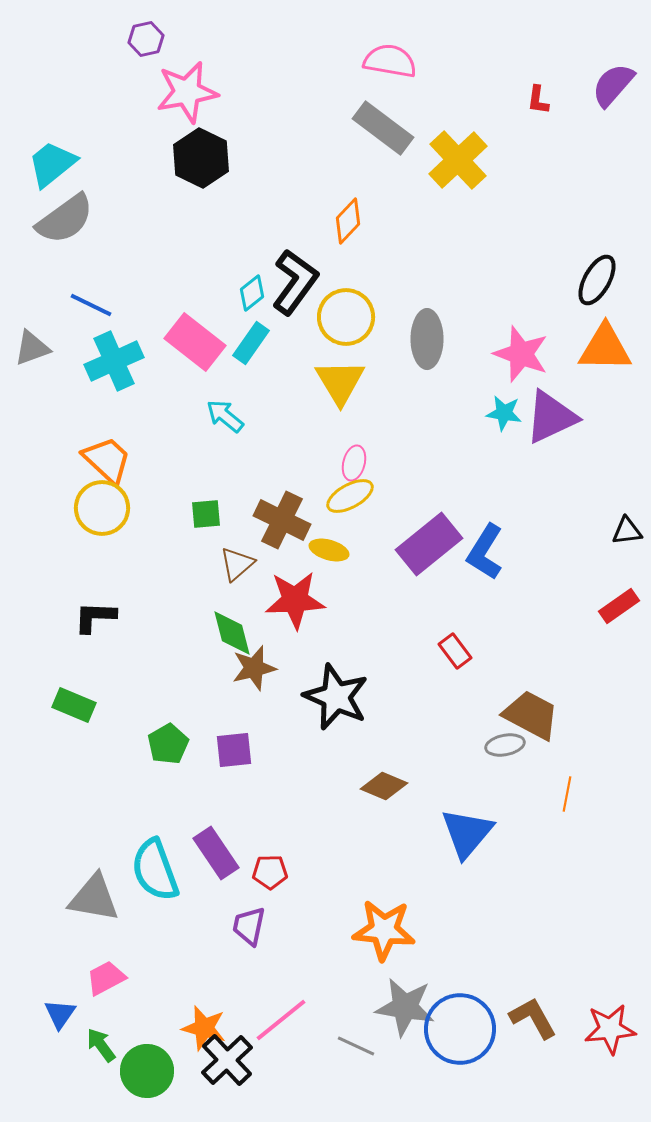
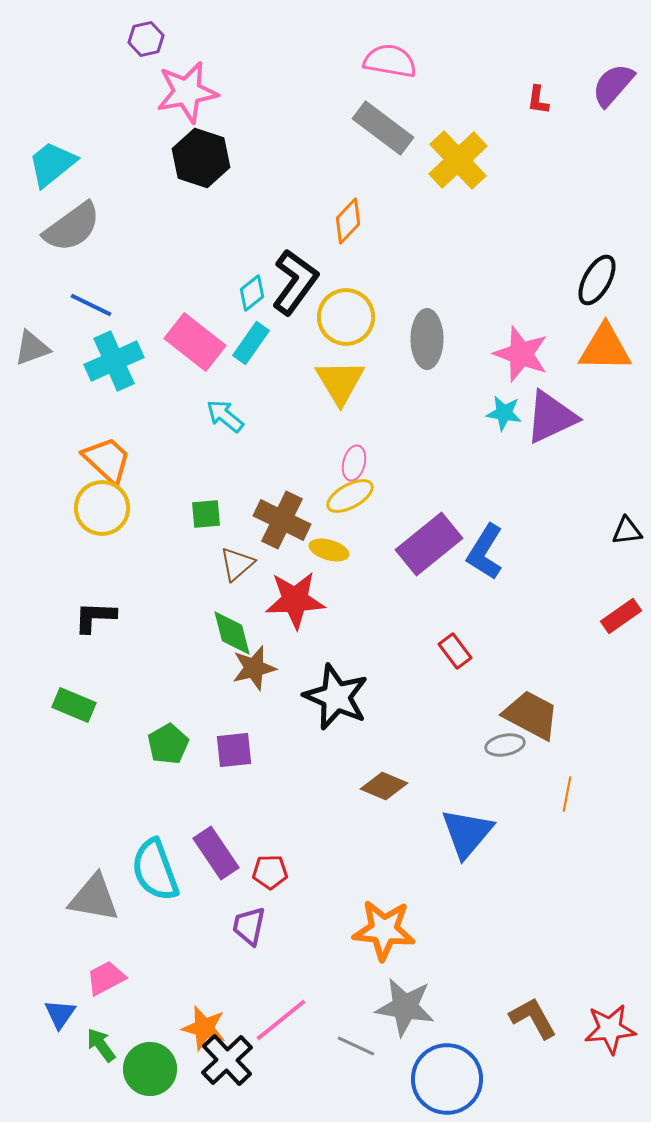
black hexagon at (201, 158): rotated 8 degrees counterclockwise
gray semicircle at (65, 219): moved 7 px right, 8 px down
red rectangle at (619, 606): moved 2 px right, 10 px down
blue circle at (460, 1029): moved 13 px left, 50 px down
green circle at (147, 1071): moved 3 px right, 2 px up
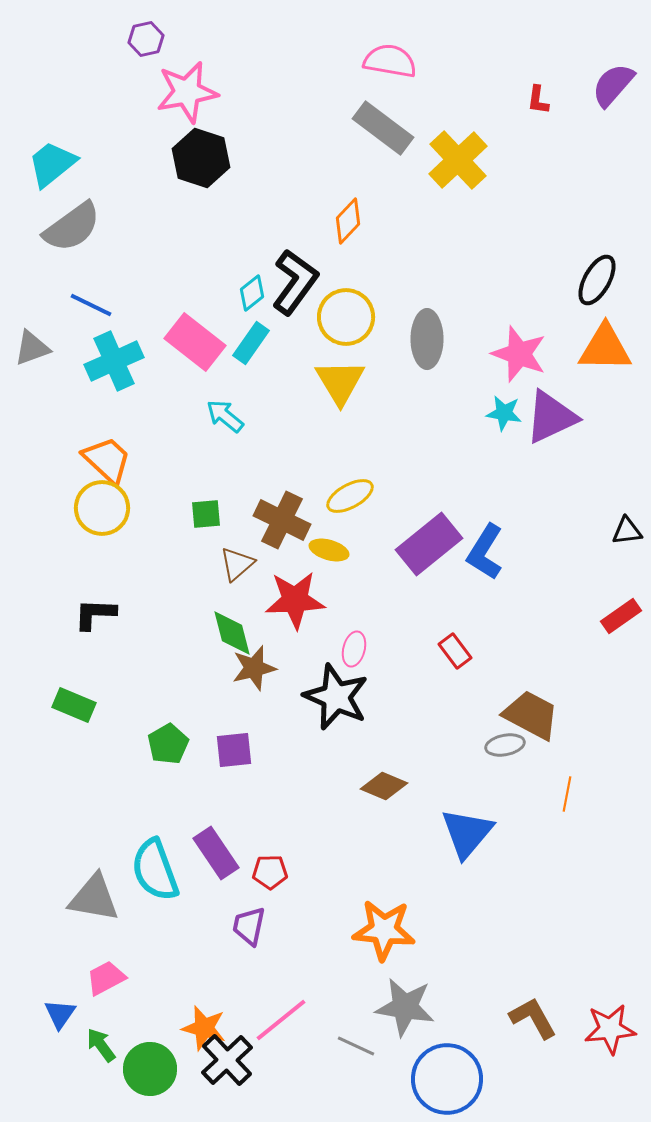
pink star at (521, 354): moved 2 px left
pink ellipse at (354, 463): moved 186 px down
black L-shape at (95, 617): moved 3 px up
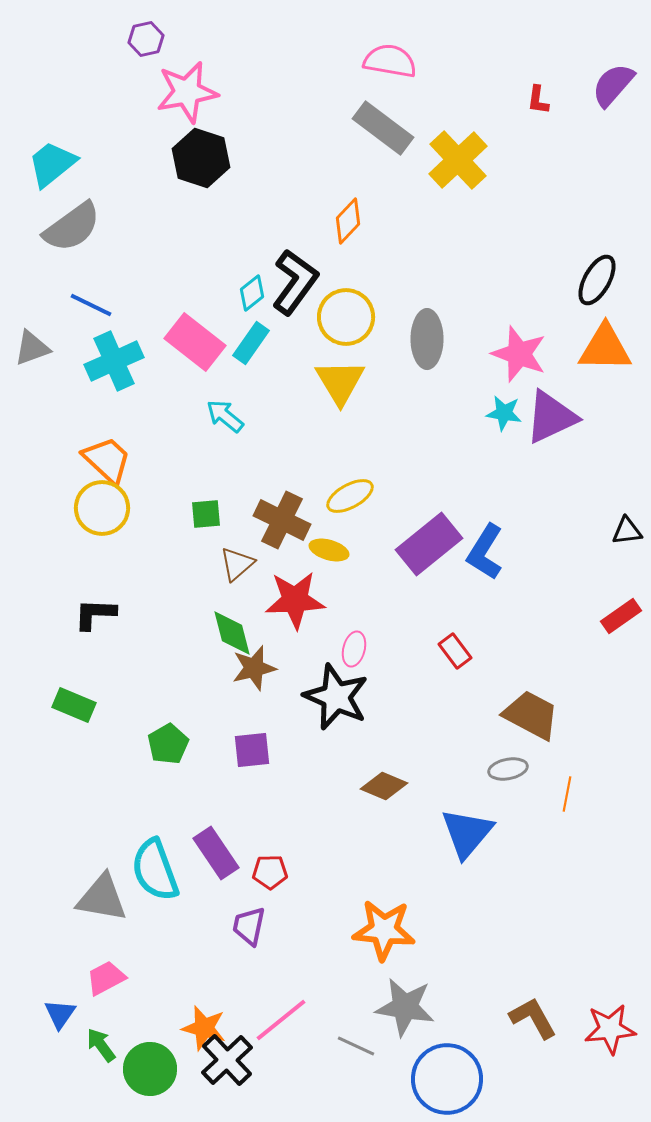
gray ellipse at (505, 745): moved 3 px right, 24 px down
purple square at (234, 750): moved 18 px right
gray triangle at (94, 898): moved 8 px right
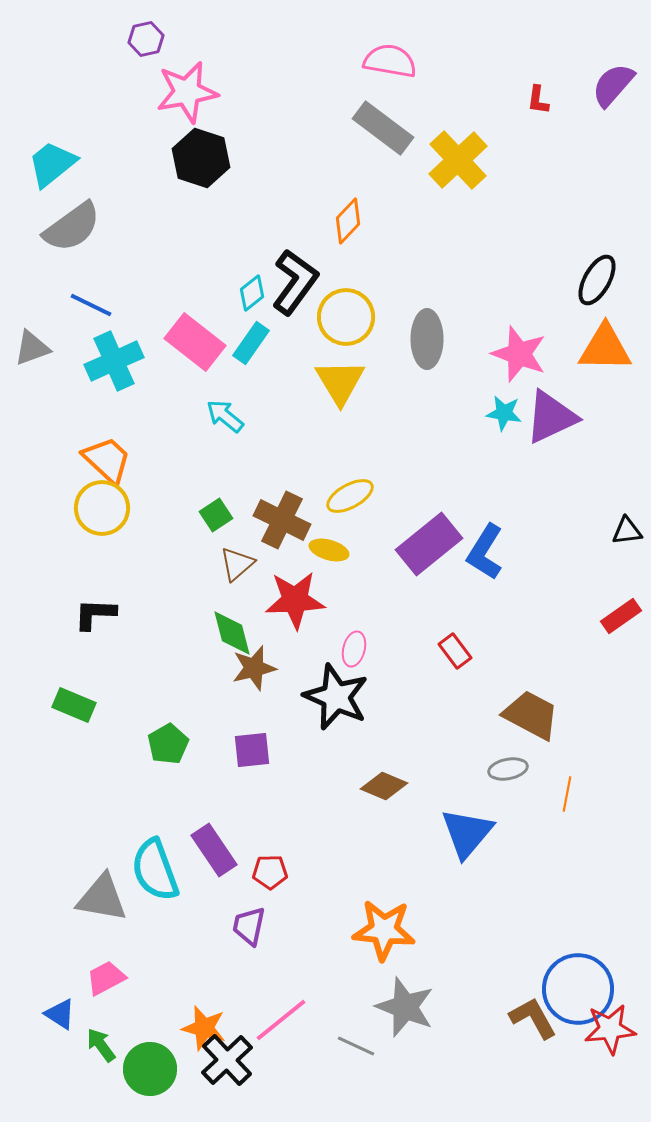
green square at (206, 514): moved 10 px right, 1 px down; rotated 28 degrees counterclockwise
purple rectangle at (216, 853): moved 2 px left, 3 px up
gray star at (405, 1007): rotated 12 degrees clockwise
blue triangle at (60, 1014): rotated 32 degrees counterclockwise
blue circle at (447, 1079): moved 131 px right, 90 px up
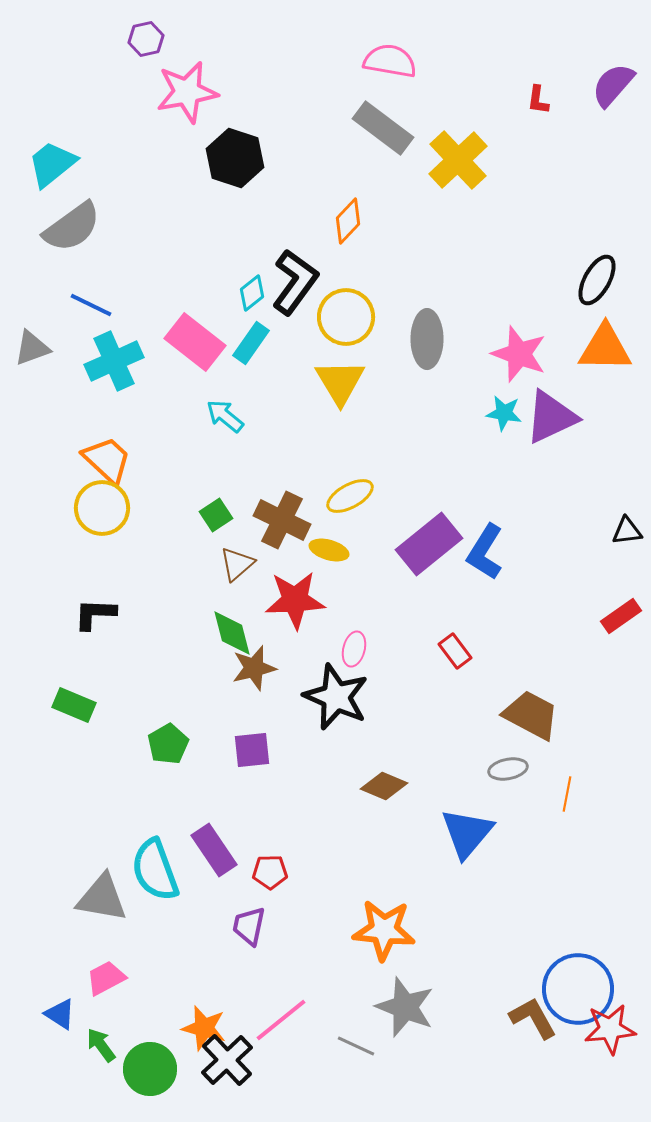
black hexagon at (201, 158): moved 34 px right
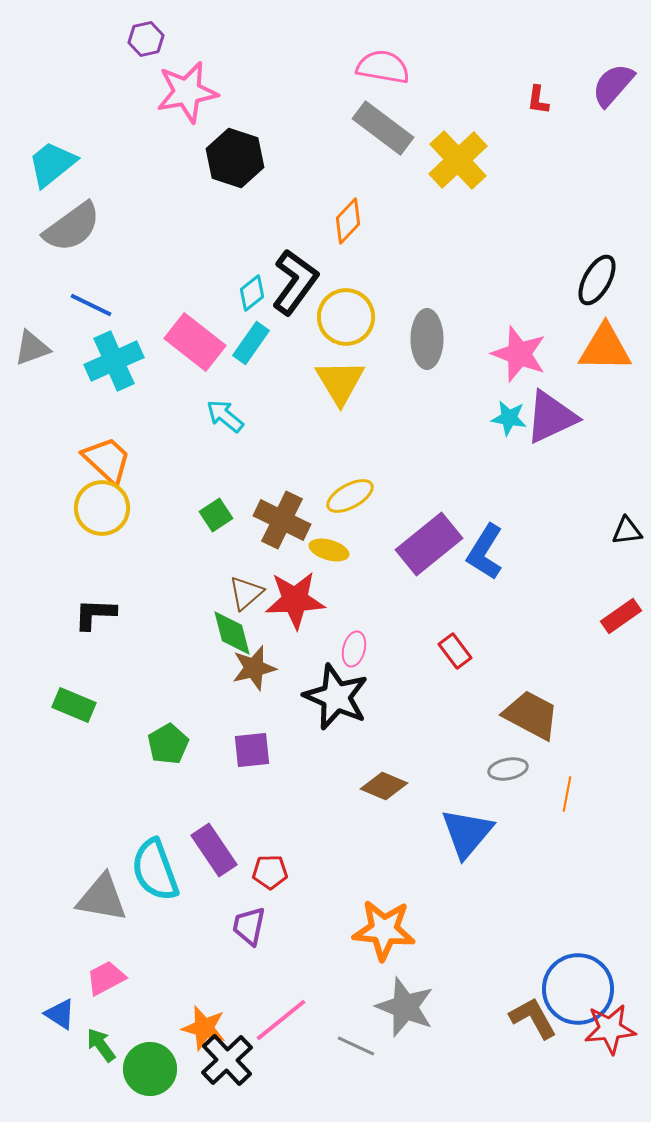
pink semicircle at (390, 61): moved 7 px left, 6 px down
cyan star at (504, 413): moved 5 px right, 5 px down
brown triangle at (237, 564): moved 9 px right, 29 px down
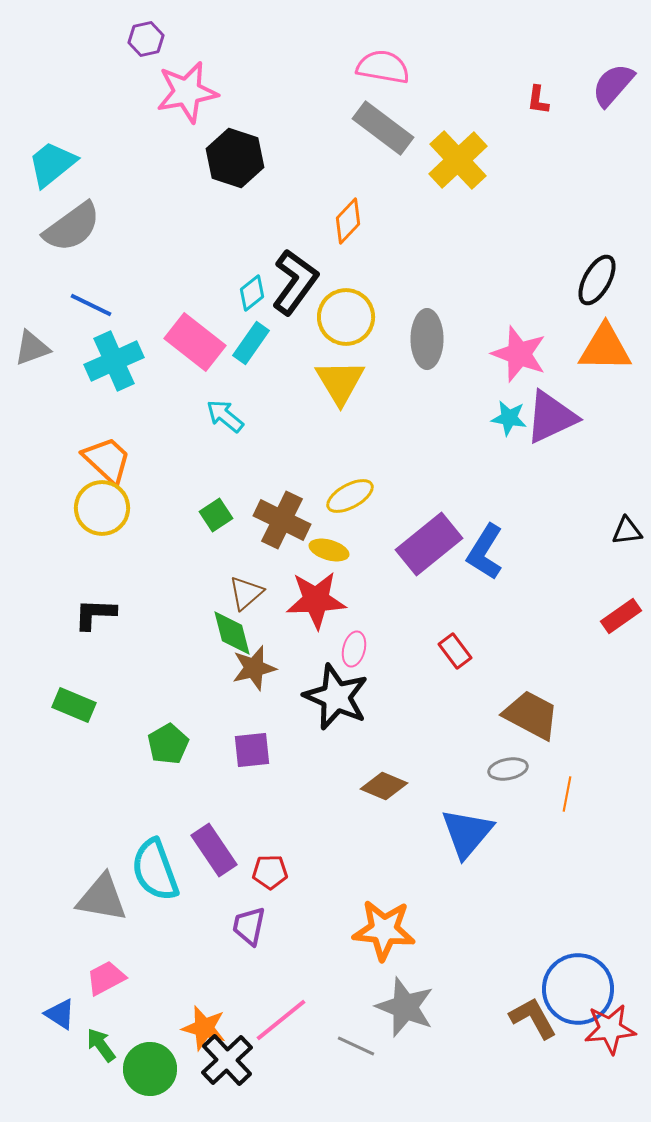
red star at (295, 600): moved 21 px right
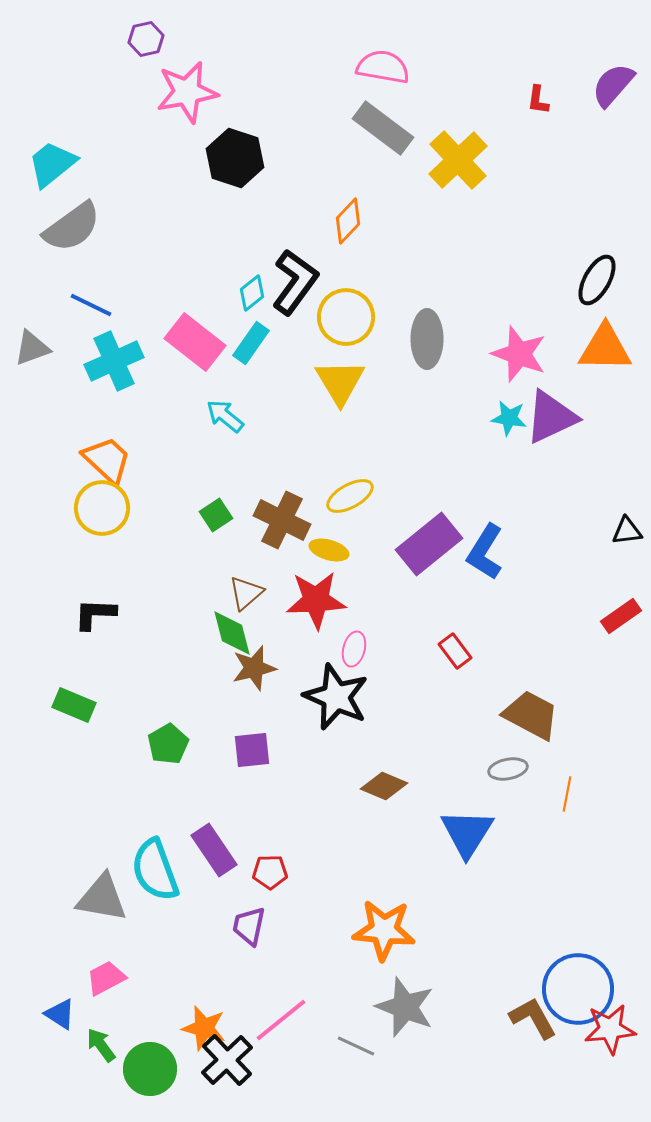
blue triangle at (467, 833): rotated 8 degrees counterclockwise
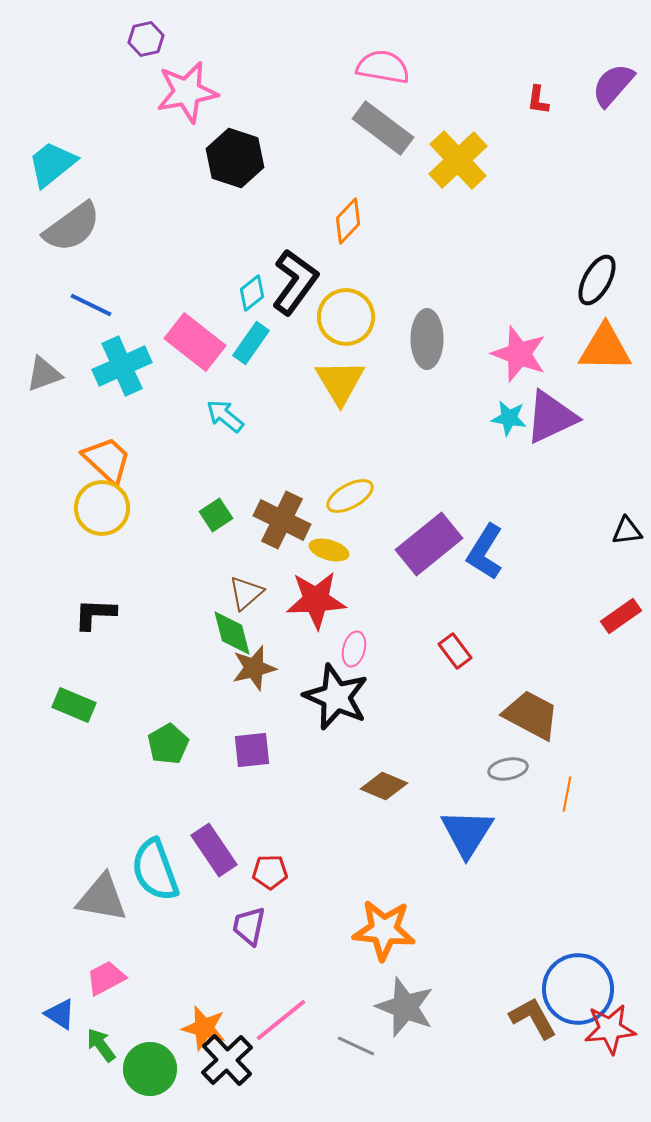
gray triangle at (32, 348): moved 12 px right, 26 px down
cyan cross at (114, 361): moved 8 px right, 5 px down
